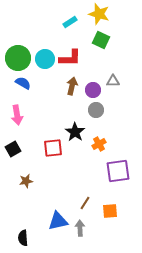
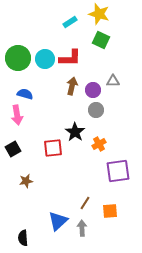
blue semicircle: moved 2 px right, 11 px down; rotated 14 degrees counterclockwise
blue triangle: rotated 30 degrees counterclockwise
gray arrow: moved 2 px right
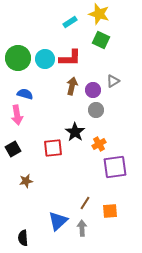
gray triangle: rotated 32 degrees counterclockwise
purple square: moved 3 px left, 4 px up
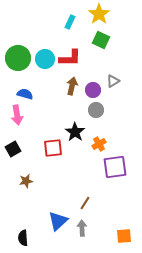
yellow star: rotated 20 degrees clockwise
cyan rectangle: rotated 32 degrees counterclockwise
orange square: moved 14 px right, 25 px down
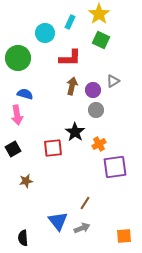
cyan circle: moved 26 px up
blue triangle: rotated 25 degrees counterclockwise
gray arrow: rotated 70 degrees clockwise
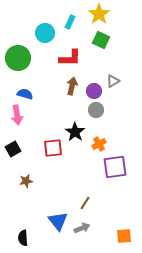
purple circle: moved 1 px right, 1 px down
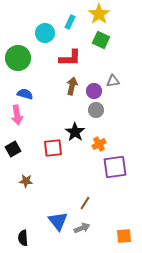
gray triangle: rotated 24 degrees clockwise
brown star: rotated 16 degrees clockwise
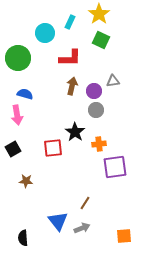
orange cross: rotated 24 degrees clockwise
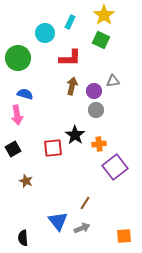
yellow star: moved 5 px right, 1 px down
black star: moved 3 px down
purple square: rotated 30 degrees counterclockwise
brown star: rotated 16 degrees clockwise
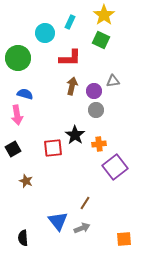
orange square: moved 3 px down
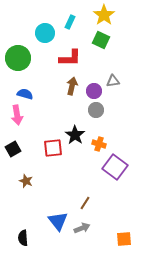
orange cross: rotated 24 degrees clockwise
purple square: rotated 15 degrees counterclockwise
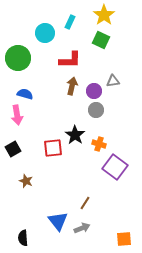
red L-shape: moved 2 px down
